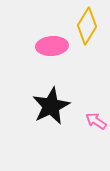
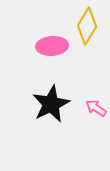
black star: moved 2 px up
pink arrow: moved 13 px up
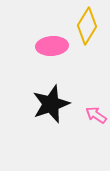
black star: rotated 6 degrees clockwise
pink arrow: moved 7 px down
